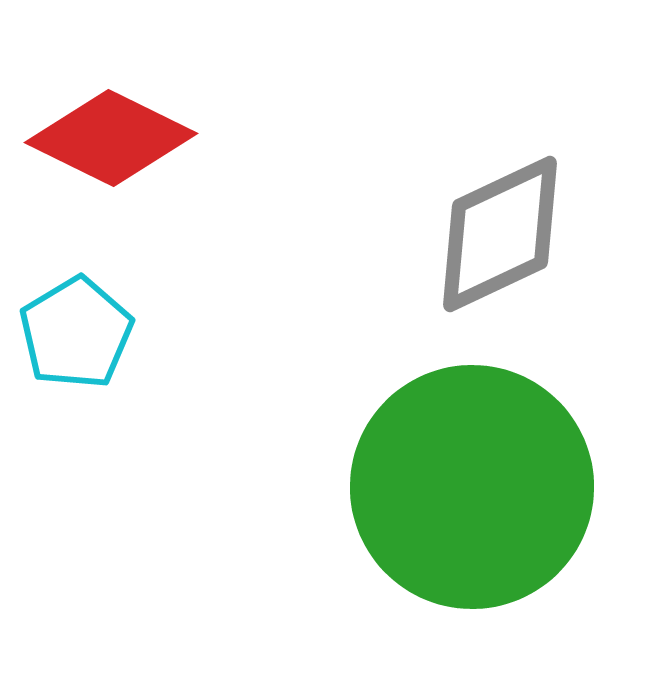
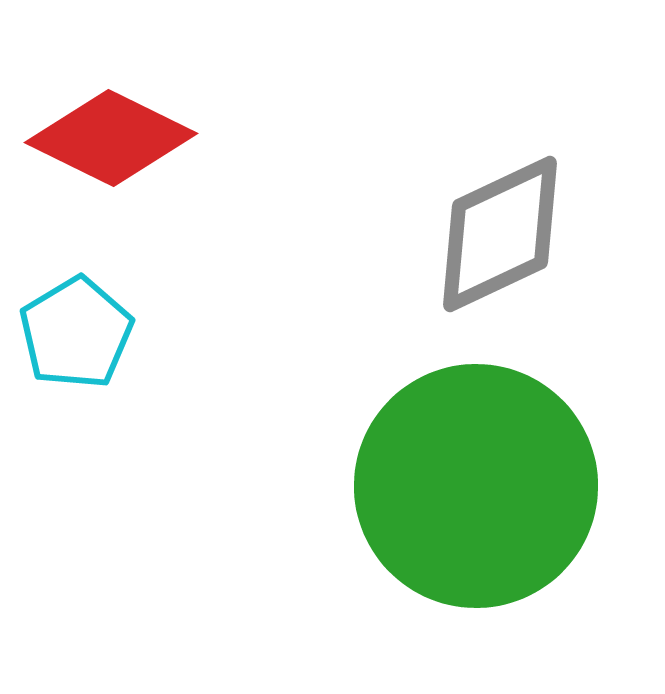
green circle: moved 4 px right, 1 px up
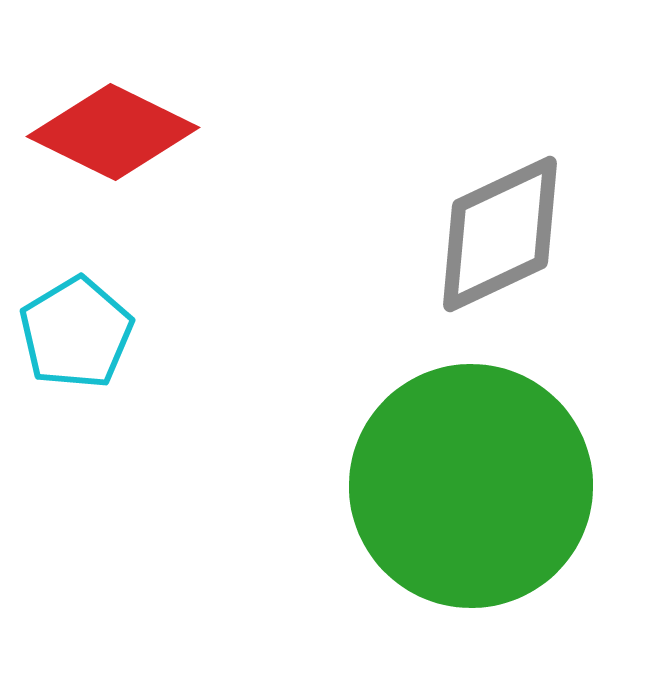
red diamond: moved 2 px right, 6 px up
green circle: moved 5 px left
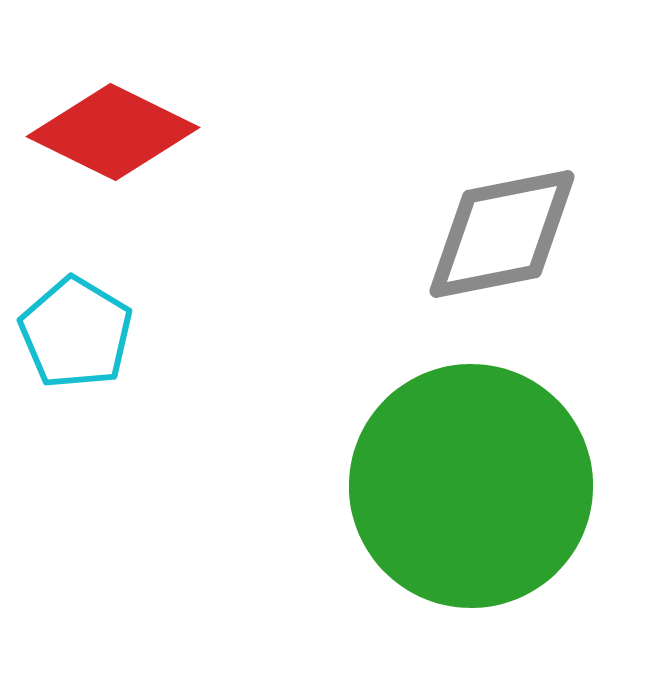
gray diamond: moved 2 px right; rotated 14 degrees clockwise
cyan pentagon: rotated 10 degrees counterclockwise
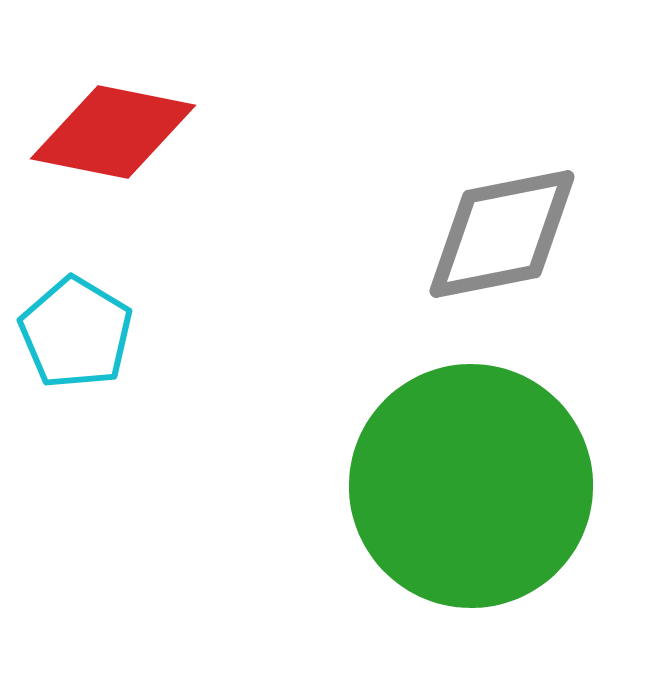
red diamond: rotated 15 degrees counterclockwise
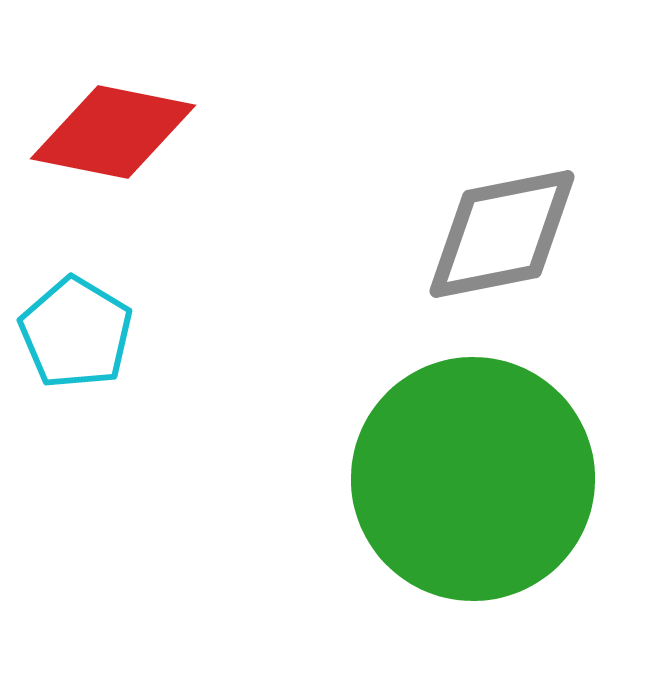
green circle: moved 2 px right, 7 px up
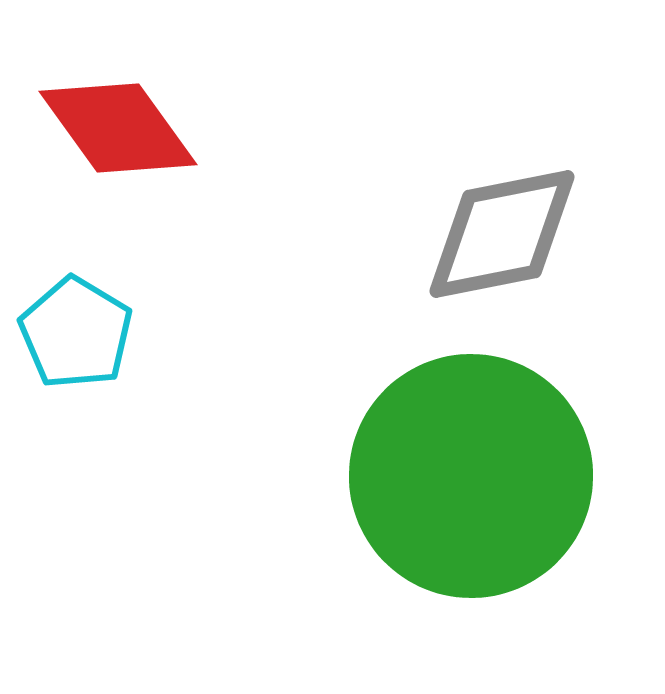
red diamond: moved 5 px right, 4 px up; rotated 43 degrees clockwise
green circle: moved 2 px left, 3 px up
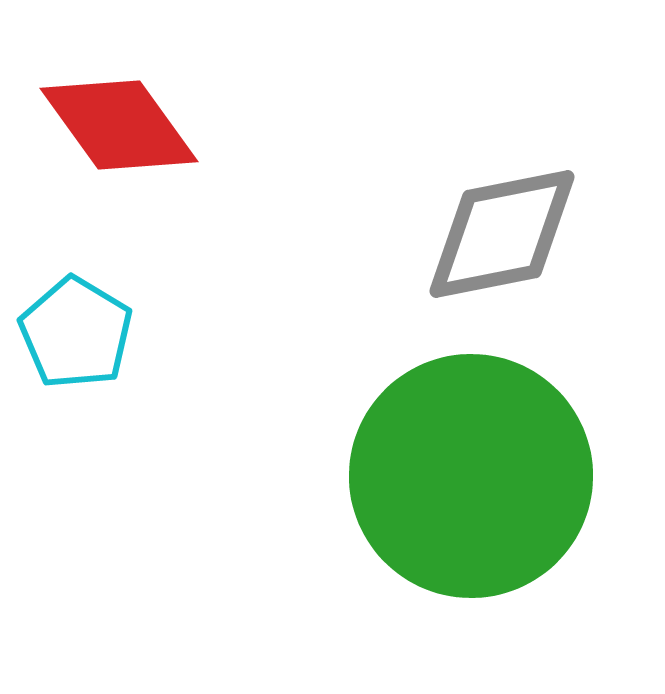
red diamond: moved 1 px right, 3 px up
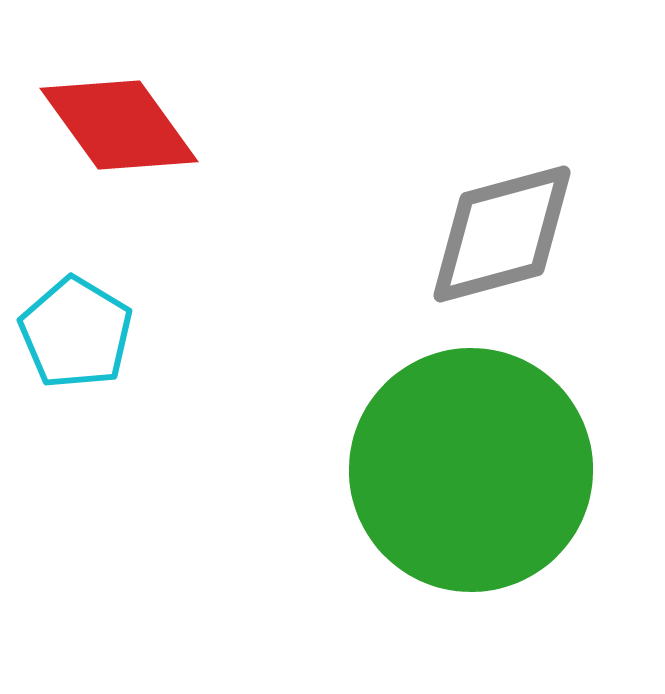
gray diamond: rotated 4 degrees counterclockwise
green circle: moved 6 px up
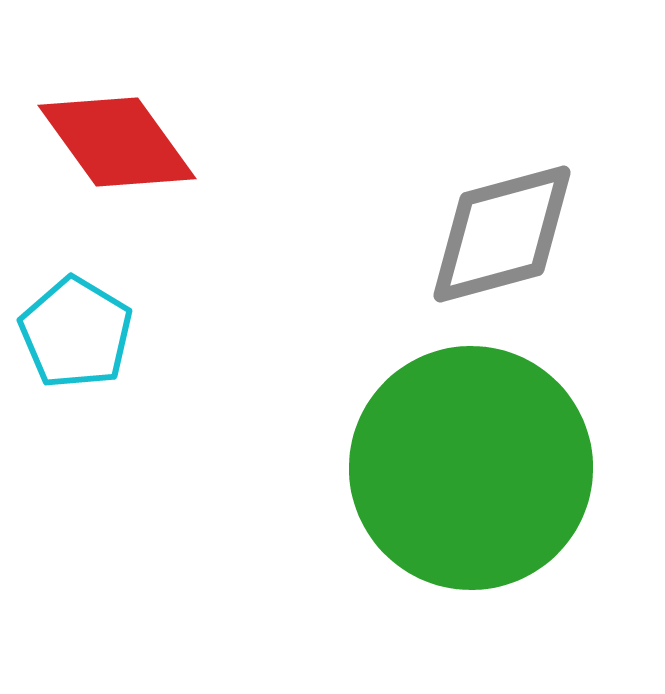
red diamond: moved 2 px left, 17 px down
green circle: moved 2 px up
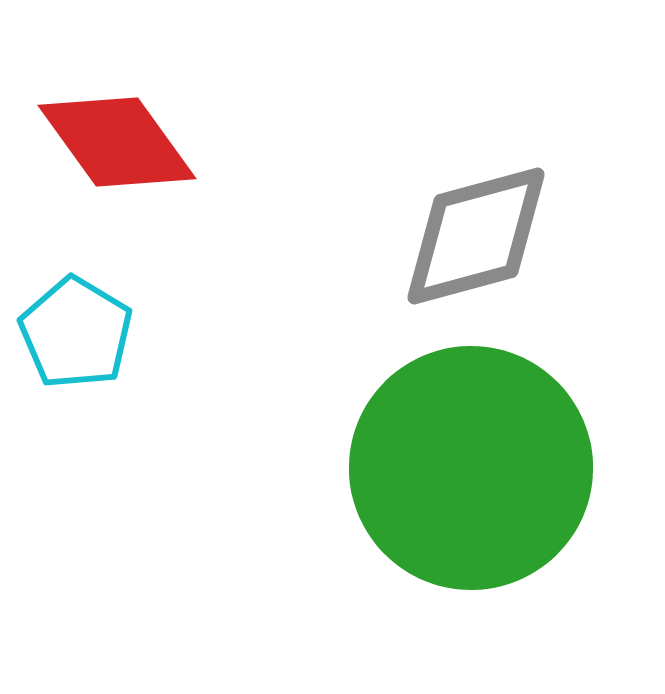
gray diamond: moved 26 px left, 2 px down
